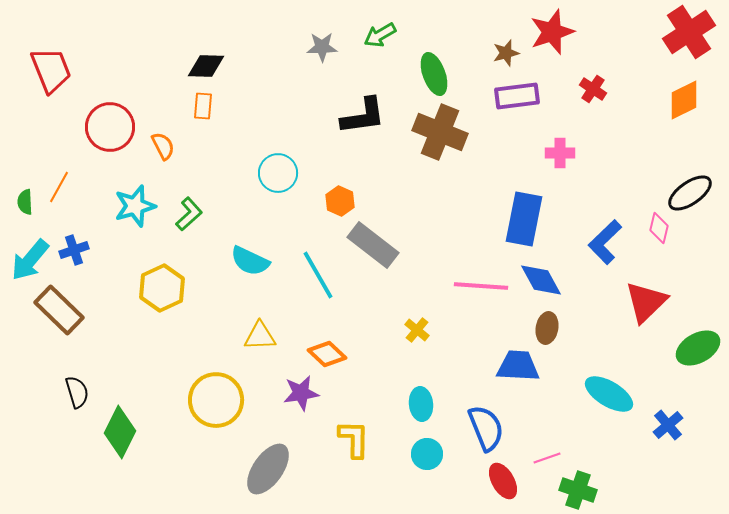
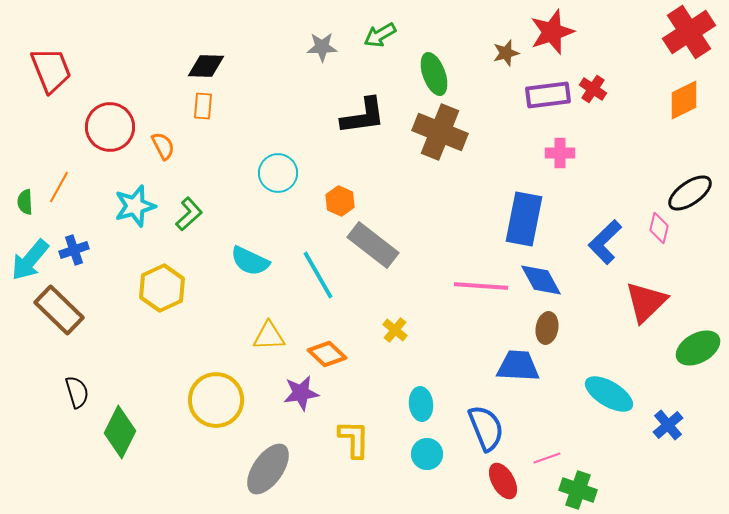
purple rectangle at (517, 96): moved 31 px right, 1 px up
yellow cross at (417, 330): moved 22 px left
yellow triangle at (260, 336): moved 9 px right
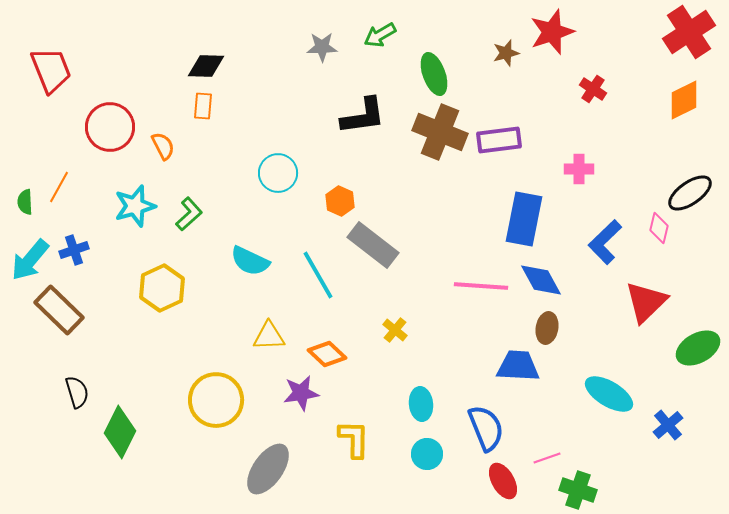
purple rectangle at (548, 95): moved 49 px left, 45 px down
pink cross at (560, 153): moved 19 px right, 16 px down
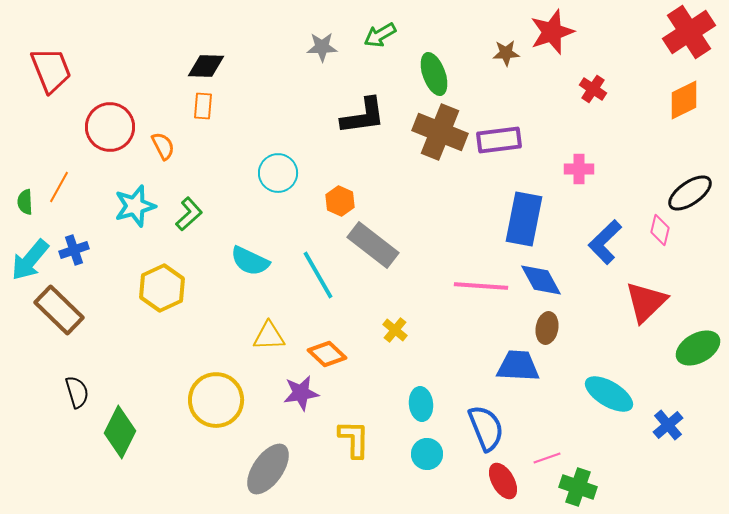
brown star at (506, 53): rotated 12 degrees clockwise
pink diamond at (659, 228): moved 1 px right, 2 px down
green cross at (578, 490): moved 3 px up
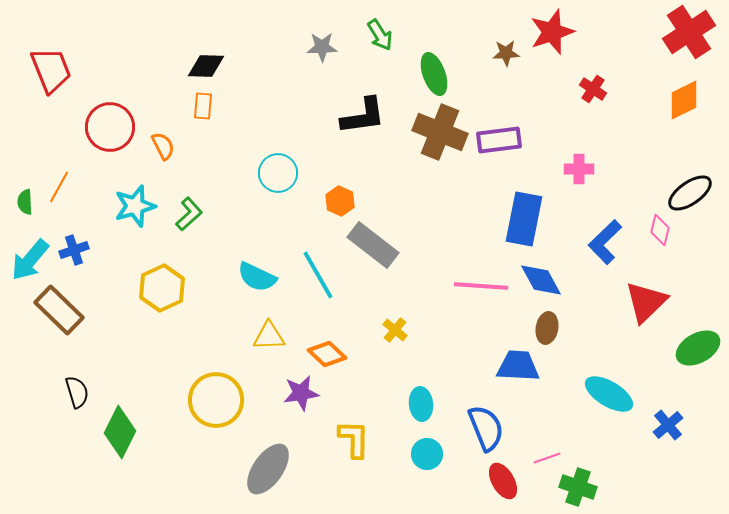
green arrow at (380, 35): rotated 92 degrees counterclockwise
cyan semicircle at (250, 261): moved 7 px right, 16 px down
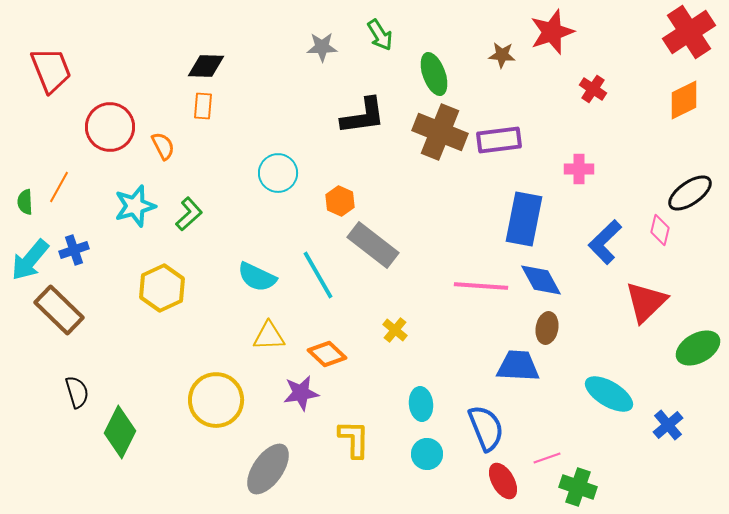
brown star at (506, 53): moved 4 px left, 2 px down; rotated 8 degrees clockwise
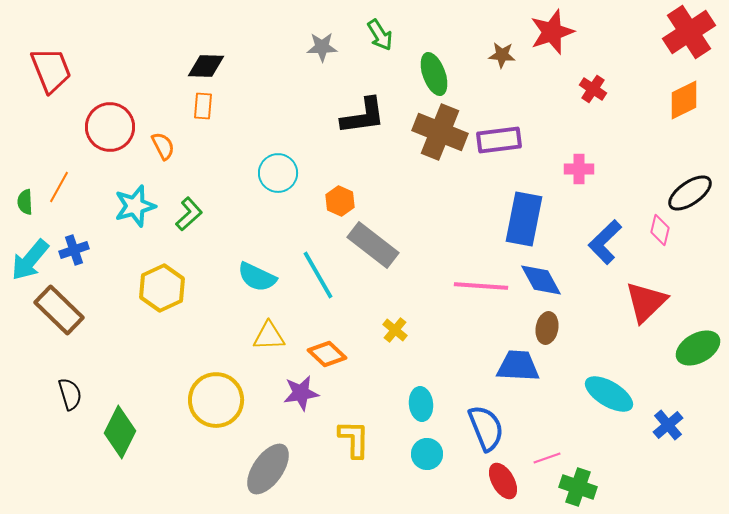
black semicircle at (77, 392): moved 7 px left, 2 px down
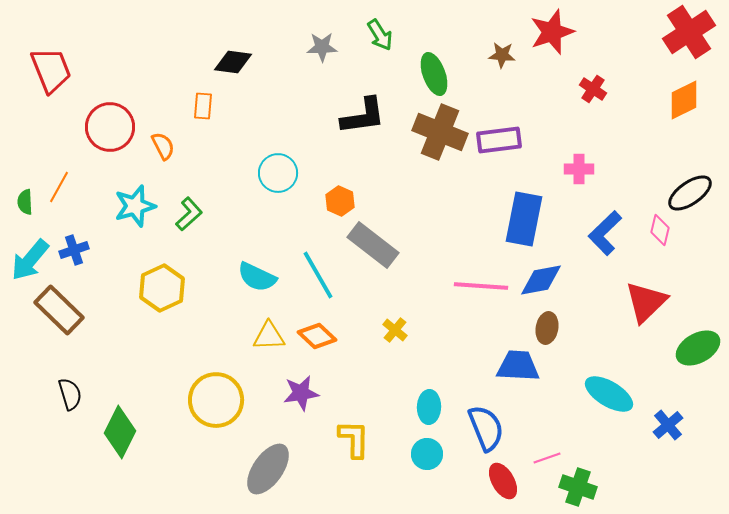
black diamond at (206, 66): moved 27 px right, 4 px up; rotated 6 degrees clockwise
blue L-shape at (605, 242): moved 9 px up
blue diamond at (541, 280): rotated 72 degrees counterclockwise
orange diamond at (327, 354): moved 10 px left, 18 px up
cyan ellipse at (421, 404): moved 8 px right, 3 px down; rotated 8 degrees clockwise
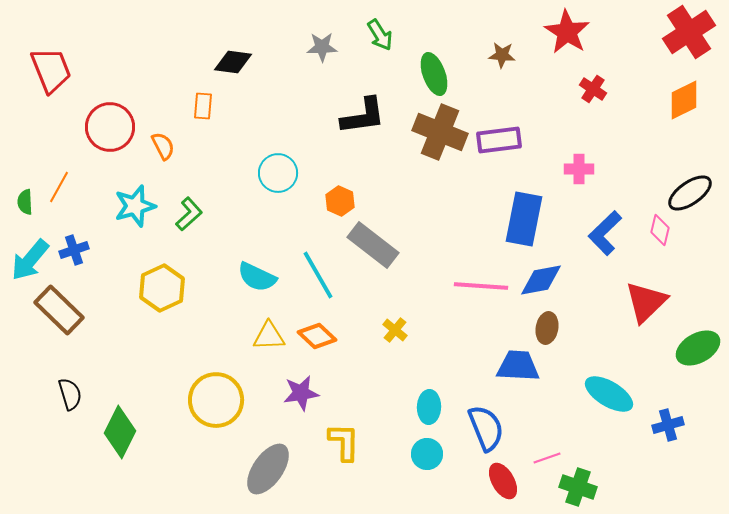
red star at (552, 32): moved 15 px right; rotated 21 degrees counterclockwise
blue cross at (668, 425): rotated 24 degrees clockwise
yellow L-shape at (354, 439): moved 10 px left, 3 px down
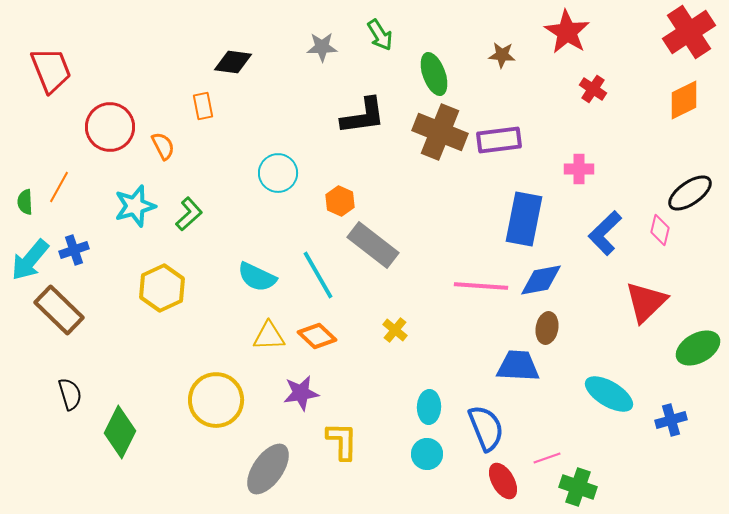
orange rectangle at (203, 106): rotated 16 degrees counterclockwise
blue cross at (668, 425): moved 3 px right, 5 px up
yellow L-shape at (344, 442): moved 2 px left, 1 px up
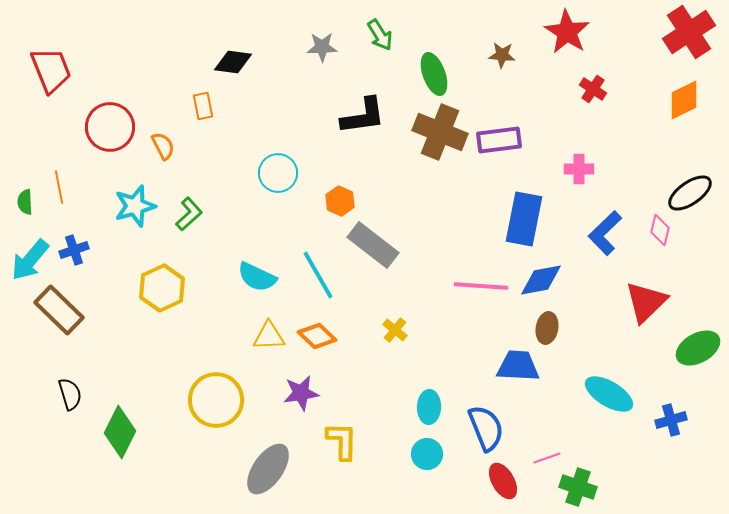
orange line at (59, 187): rotated 40 degrees counterclockwise
